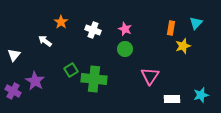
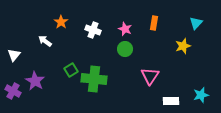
orange rectangle: moved 17 px left, 5 px up
white rectangle: moved 1 px left, 2 px down
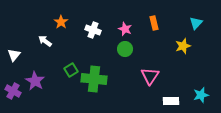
orange rectangle: rotated 24 degrees counterclockwise
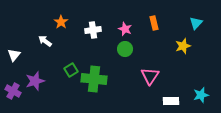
white cross: rotated 28 degrees counterclockwise
purple star: rotated 24 degrees clockwise
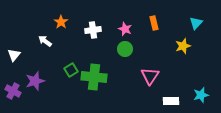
green cross: moved 2 px up
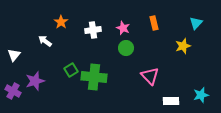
pink star: moved 2 px left, 1 px up
green circle: moved 1 px right, 1 px up
pink triangle: rotated 18 degrees counterclockwise
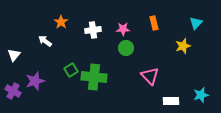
pink star: moved 1 px down; rotated 24 degrees counterclockwise
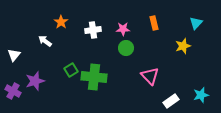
white rectangle: rotated 35 degrees counterclockwise
